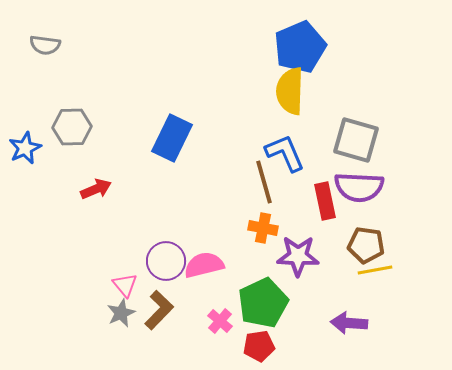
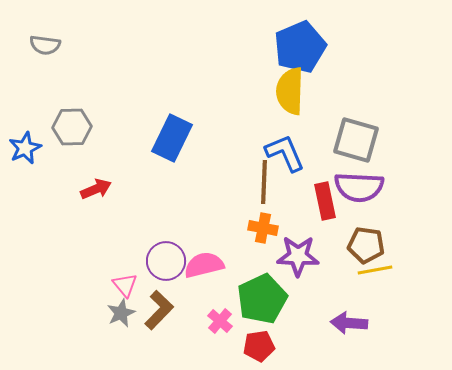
brown line: rotated 18 degrees clockwise
green pentagon: moved 1 px left, 4 px up
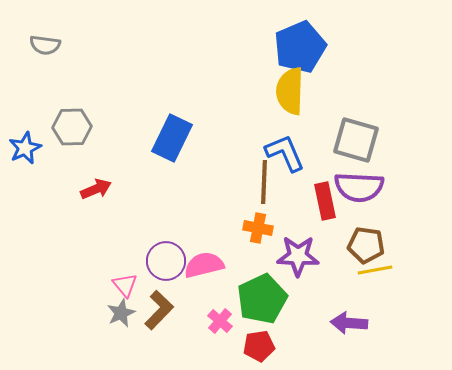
orange cross: moved 5 px left
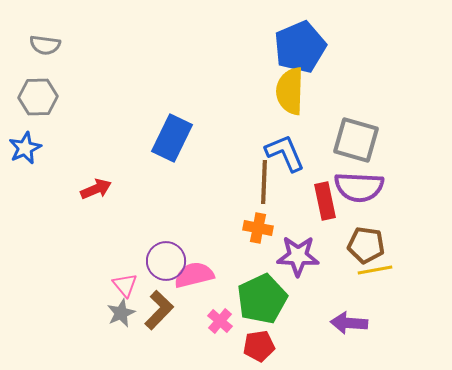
gray hexagon: moved 34 px left, 30 px up
pink semicircle: moved 10 px left, 10 px down
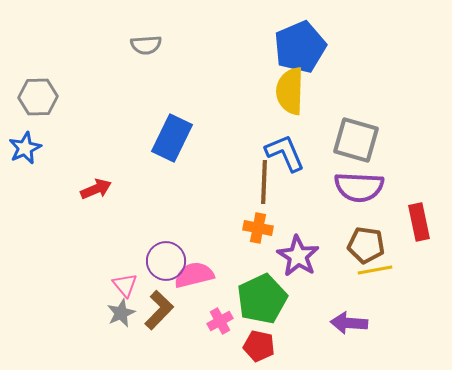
gray semicircle: moved 101 px right; rotated 12 degrees counterclockwise
red rectangle: moved 94 px right, 21 px down
purple star: rotated 30 degrees clockwise
pink cross: rotated 20 degrees clockwise
red pentagon: rotated 20 degrees clockwise
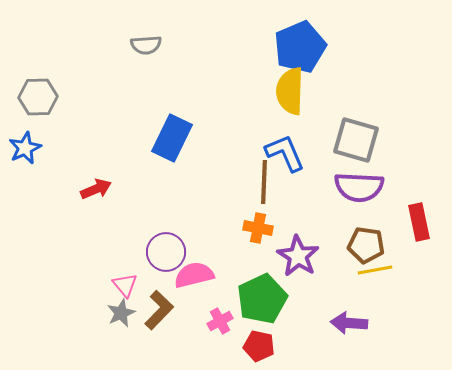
purple circle: moved 9 px up
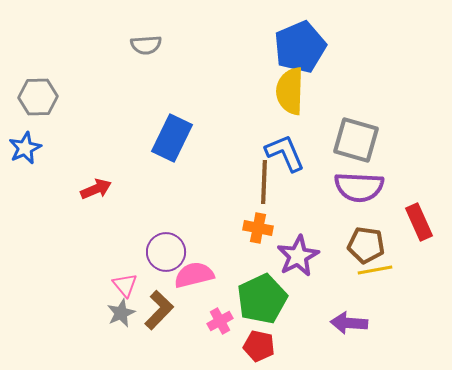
red rectangle: rotated 12 degrees counterclockwise
purple star: rotated 12 degrees clockwise
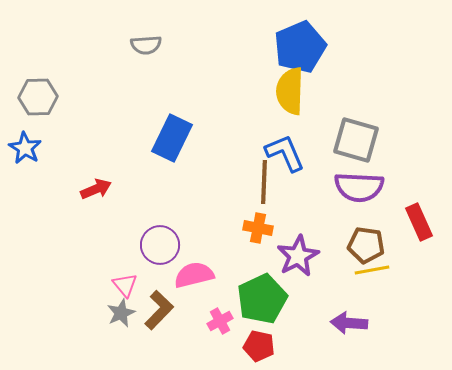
blue star: rotated 16 degrees counterclockwise
purple circle: moved 6 px left, 7 px up
yellow line: moved 3 px left
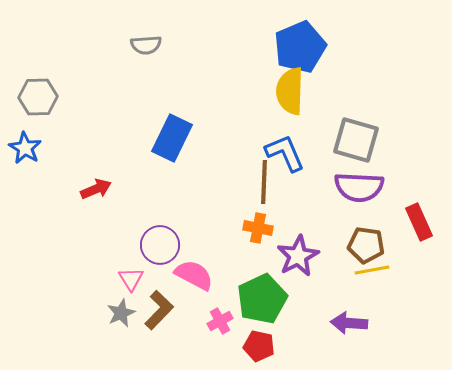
pink semicircle: rotated 42 degrees clockwise
pink triangle: moved 6 px right, 6 px up; rotated 8 degrees clockwise
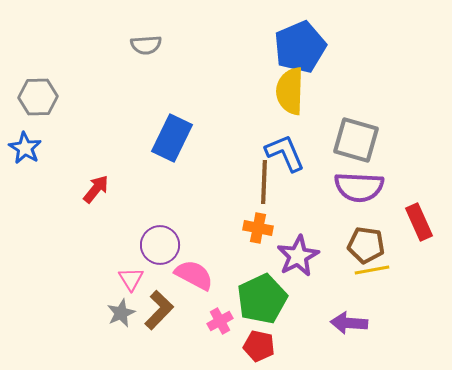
red arrow: rotated 28 degrees counterclockwise
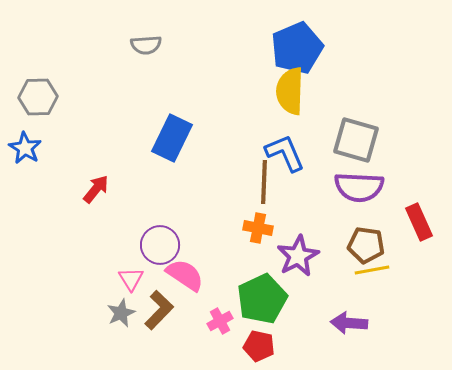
blue pentagon: moved 3 px left, 1 px down
pink semicircle: moved 9 px left; rotated 6 degrees clockwise
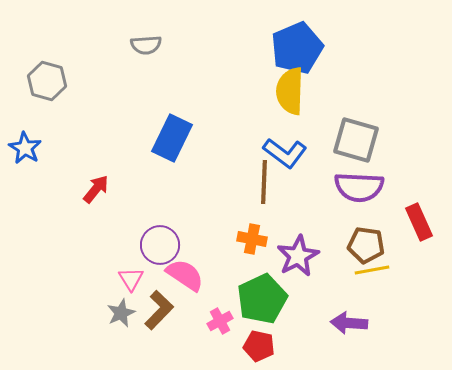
gray hexagon: moved 9 px right, 16 px up; rotated 18 degrees clockwise
blue L-shape: rotated 150 degrees clockwise
orange cross: moved 6 px left, 11 px down
